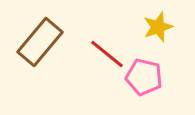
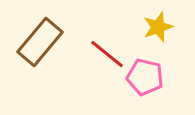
pink pentagon: moved 1 px right
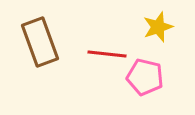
brown rectangle: rotated 60 degrees counterclockwise
red line: rotated 33 degrees counterclockwise
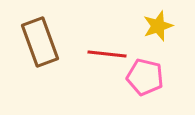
yellow star: moved 1 px up
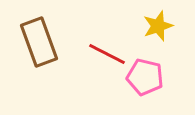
brown rectangle: moved 1 px left
red line: rotated 21 degrees clockwise
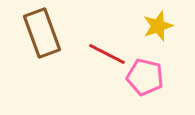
brown rectangle: moved 3 px right, 9 px up
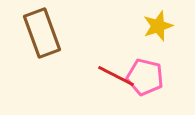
red line: moved 9 px right, 22 px down
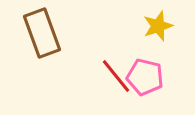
red line: rotated 24 degrees clockwise
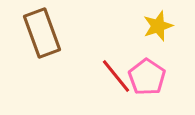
pink pentagon: moved 2 px right; rotated 21 degrees clockwise
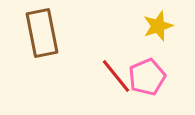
brown rectangle: rotated 9 degrees clockwise
pink pentagon: rotated 15 degrees clockwise
